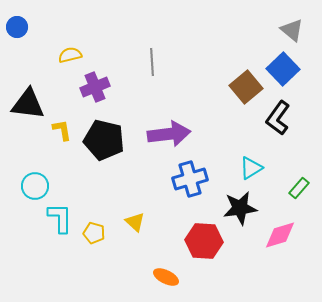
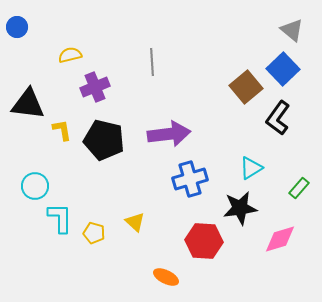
pink diamond: moved 4 px down
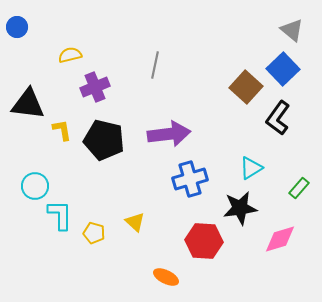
gray line: moved 3 px right, 3 px down; rotated 16 degrees clockwise
brown square: rotated 8 degrees counterclockwise
cyan L-shape: moved 3 px up
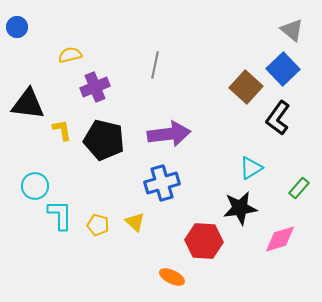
blue cross: moved 28 px left, 4 px down
yellow pentagon: moved 4 px right, 8 px up
orange ellipse: moved 6 px right
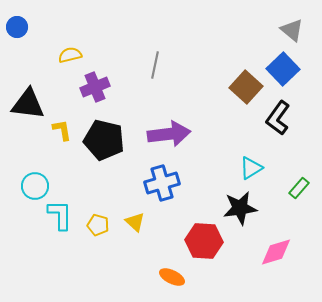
pink diamond: moved 4 px left, 13 px down
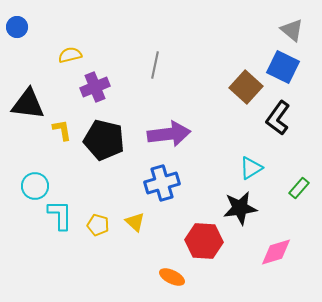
blue square: moved 2 px up; rotated 20 degrees counterclockwise
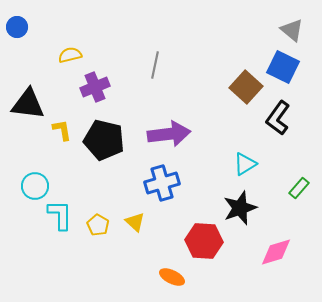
cyan triangle: moved 6 px left, 4 px up
black star: rotated 12 degrees counterclockwise
yellow pentagon: rotated 15 degrees clockwise
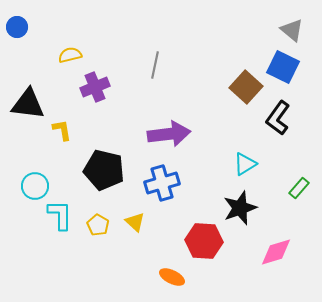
black pentagon: moved 30 px down
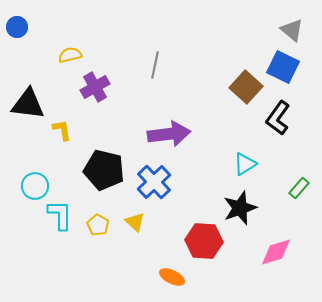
purple cross: rotated 8 degrees counterclockwise
blue cross: moved 8 px left, 1 px up; rotated 28 degrees counterclockwise
